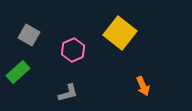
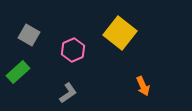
gray L-shape: rotated 20 degrees counterclockwise
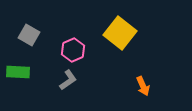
green rectangle: rotated 45 degrees clockwise
gray L-shape: moved 13 px up
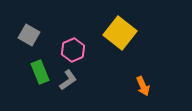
green rectangle: moved 22 px right; rotated 65 degrees clockwise
